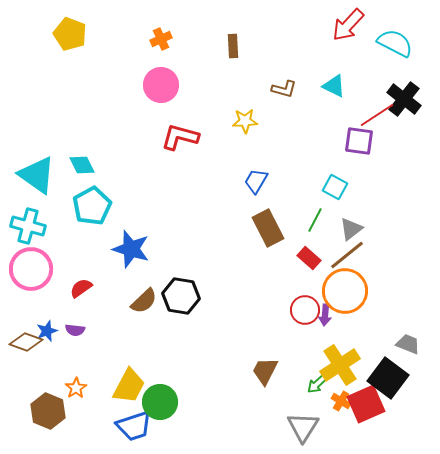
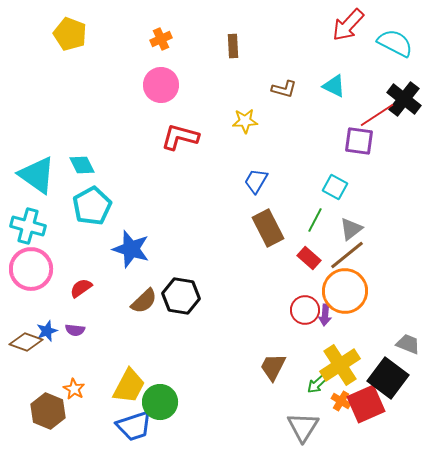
brown trapezoid at (265, 371): moved 8 px right, 4 px up
orange star at (76, 388): moved 2 px left, 1 px down; rotated 10 degrees counterclockwise
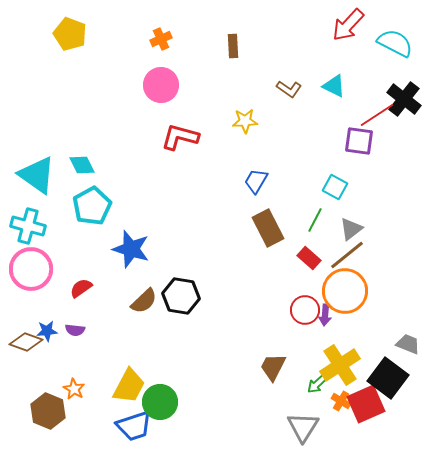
brown L-shape at (284, 89): moved 5 px right; rotated 20 degrees clockwise
blue star at (47, 331): rotated 15 degrees clockwise
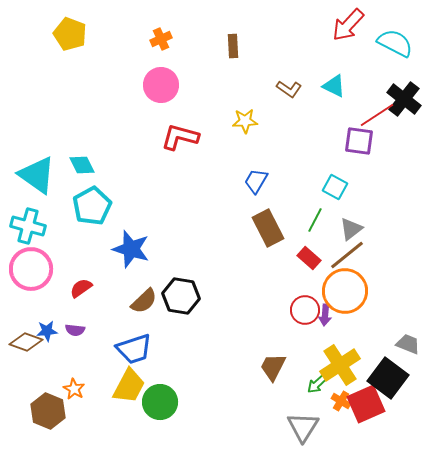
blue trapezoid at (134, 426): moved 77 px up
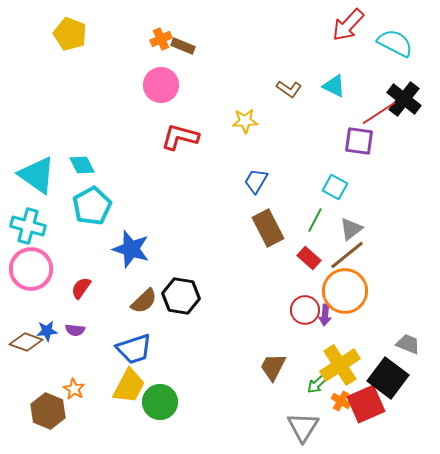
brown rectangle at (233, 46): moved 50 px left; rotated 65 degrees counterclockwise
red line at (377, 115): moved 2 px right, 2 px up
red semicircle at (81, 288): rotated 20 degrees counterclockwise
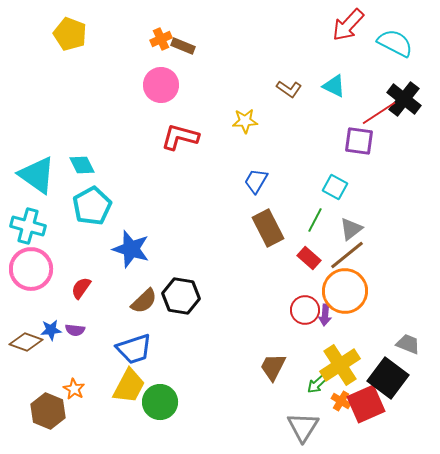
blue star at (47, 331): moved 4 px right, 1 px up
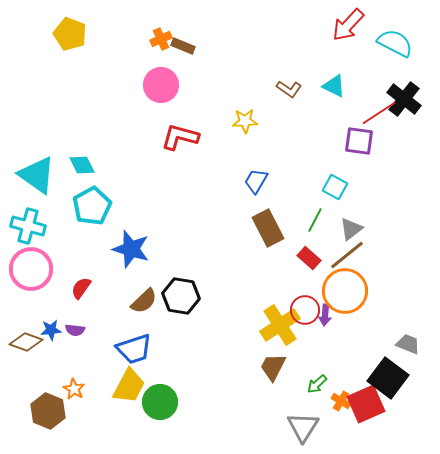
yellow cross at (340, 365): moved 60 px left, 40 px up
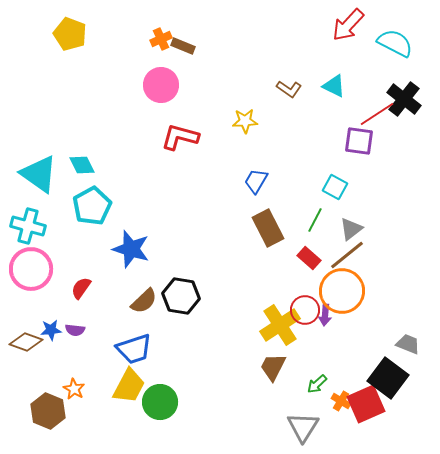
red line at (379, 113): moved 2 px left, 1 px down
cyan triangle at (37, 175): moved 2 px right, 1 px up
orange circle at (345, 291): moved 3 px left
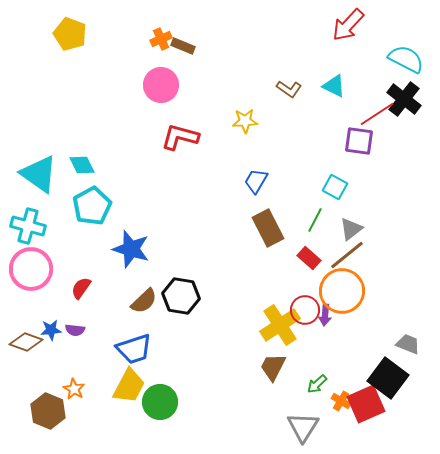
cyan semicircle at (395, 43): moved 11 px right, 16 px down
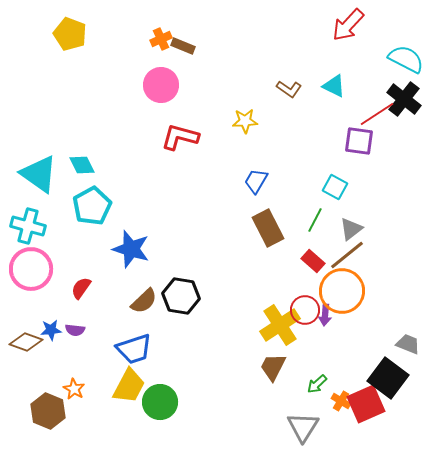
red rectangle at (309, 258): moved 4 px right, 3 px down
